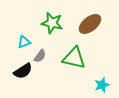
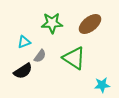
green star: rotated 15 degrees counterclockwise
green triangle: rotated 20 degrees clockwise
cyan star: rotated 14 degrees clockwise
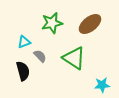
green star: rotated 10 degrees counterclockwise
gray semicircle: rotated 80 degrees counterclockwise
black semicircle: rotated 72 degrees counterclockwise
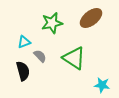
brown ellipse: moved 1 px right, 6 px up
cyan star: rotated 14 degrees clockwise
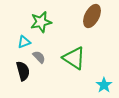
brown ellipse: moved 1 px right, 2 px up; rotated 25 degrees counterclockwise
green star: moved 11 px left, 1 px up
gray semicircle: moved 1 px left, 1 px down
cyan star: moved 2 px right; rotated 28 degrees clockwise
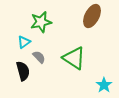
cyan triangle: rotated 16 degrees counterclockwise
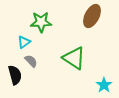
green star: rotated 10 degrees clockwise
gray semicircle: moved 8 px left, 4 px down
black semicircle: moved 8 px left, 4 px down
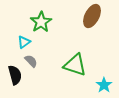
green star: rotated 30 degrees counterclockwise
green triangle: moved 1 px right, 7 px down; rotated 15 degrees counterclockwise
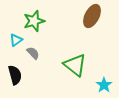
green star: moved 7 px left, 1 px up; rotated 15 degrees clockwise
cyan triangle: moved 8 px left, 2 px up
gray semicircle: moved 2 px right, 8 px up
green triangle: rotated 20 degrees clockwise
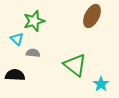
cyan triangle: moved 1 px right, 1 px up; rotated 40 degrees counterclockwise
gray semicircle: rotated 40 degrees counterclockwise
black semicircle: rotated 72 degrees counterclockwise
cyan star: moved 3 px left, 1 px up
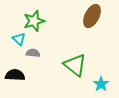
cyan triangle: moved 2 px right
